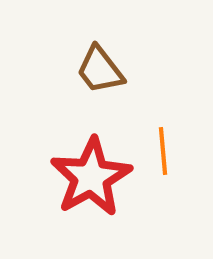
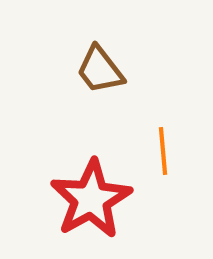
red star: moved 22 px down
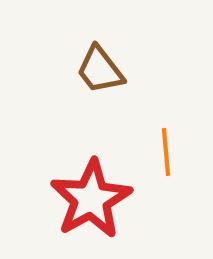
orange line: moved 3 px right, 1 px down
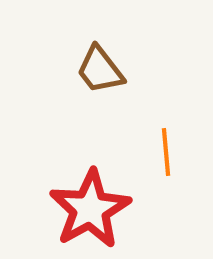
red star: moved 1 px left, 10 px down
